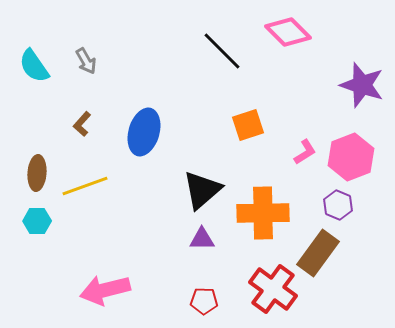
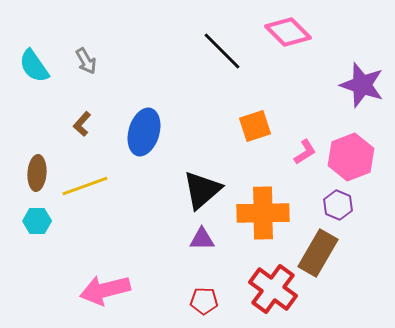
orange square: moved 7 px right, 1 px down
brown rectangle: rotated 6 degrees counterclockwise
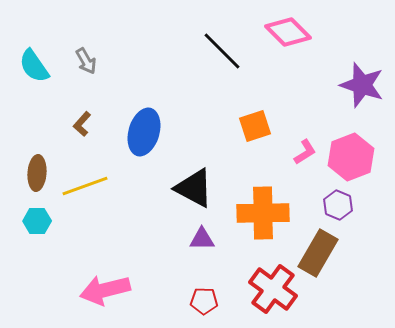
black triangle: moved 8 px left, 2 px up; rotated 51 degrees counterclockwise
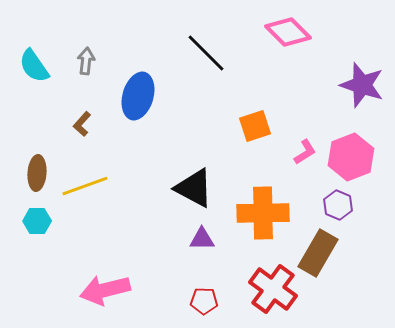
black line: moved 16 px left, 2 px down
gray arrow: rotated 144 degrees counterclockwise
blue ellipse: moved 6 px left, 36 px up
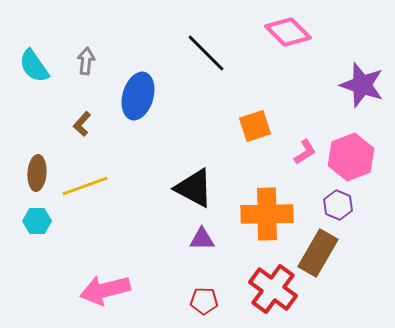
orange cross: moved 4 px right, 1 px down
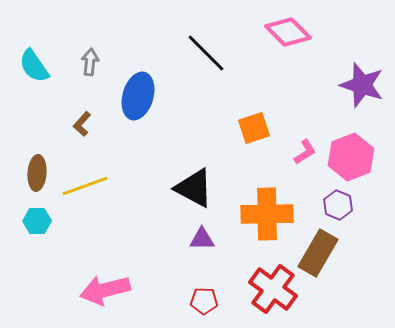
gray arrow: moved 4 px right, 1 px down
orange square: moved 1 px left, 2 px down
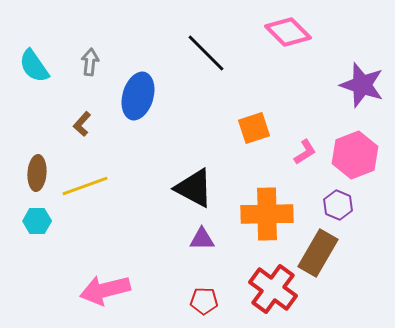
pink hexagon: moved 4 px right, 2 px up
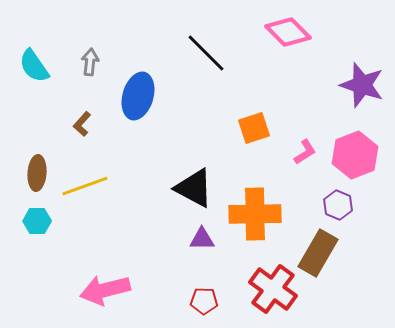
orange cross: moved 12 px left
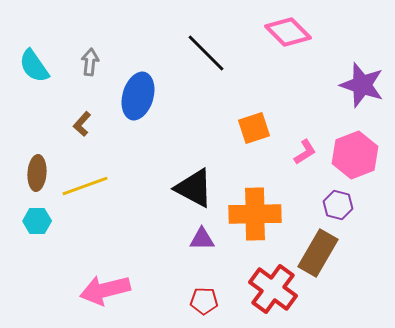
purple hexagon: rotated 8 degrees counterclockwise
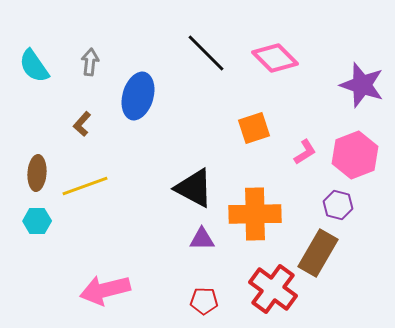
pink diamond: moved 13 px left, 26 px down
